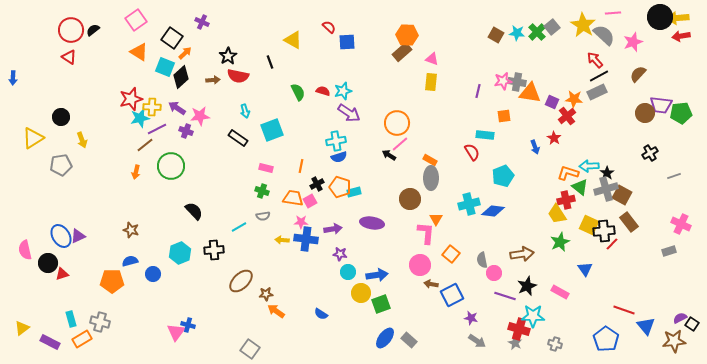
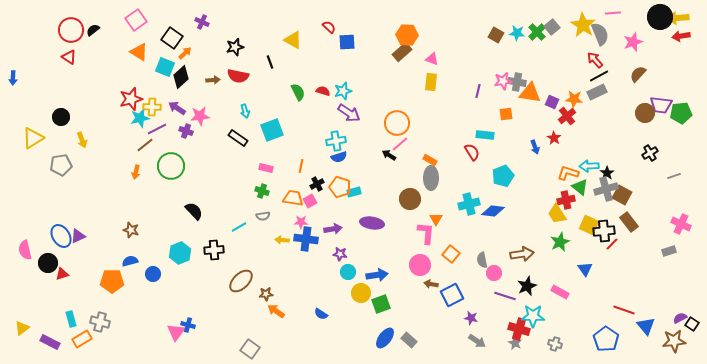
gray semicircle at (604, 35): moved 4 px left, 1 px up; rotated 25 degrees clockwise
black star at (228, 56): moved 7 px right, 9 px up; rotated 18 degrees clockwise
orange square at (504, 116): moved 2 px right, 2 px up
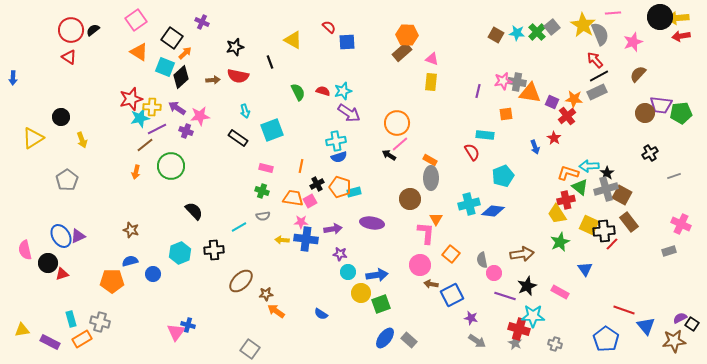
gray pentagon at (61, 165): moved 6 px right, 15 px down; rotated 25 degrees counterclockwise
yellow triangle at (22, 328): moved 2 px down; rotated 28 degrees clockwise
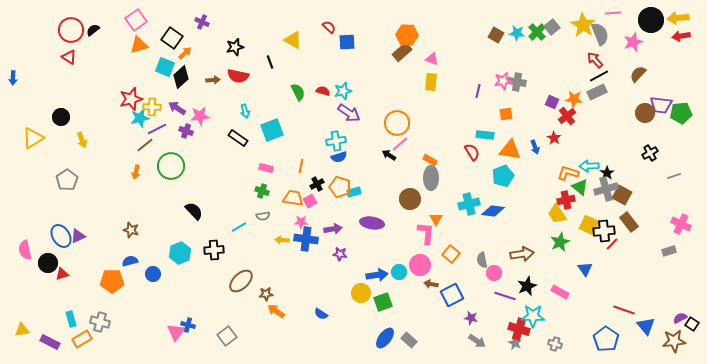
black circle at (660, 17): moved 9 px left, 3 px down
orange triangle at (139, 52): moved 7 px up; rotated 48 degrees counterclockwise
orange triangle at (530, 93): moved 20 px left, 57 px down
cyan circle at (348, 272): moved 51 px right
green square at (381, 304): moved 2 px right, 2 px up
gray square at (250, 349): moved 23 px left, 13 px up; rotated 18 degrees clockwise
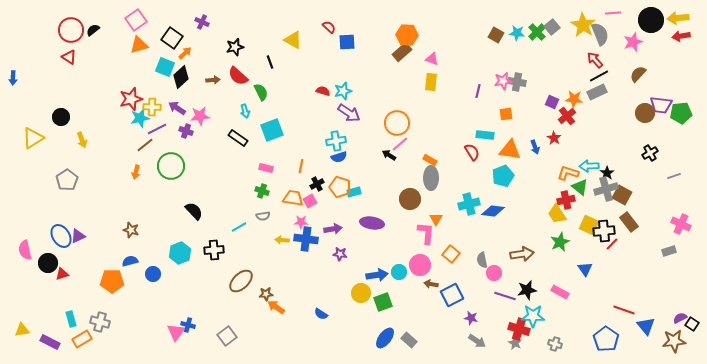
red semicircle at (238, 76): rotated 30 degrees clockwise
green semicircle at (298, 92): moved 37 px left
black star at (527, 286): moved 4 px down; rotated 12 degrees clockwise
orange arrow at (276, 311): moved 4 px up
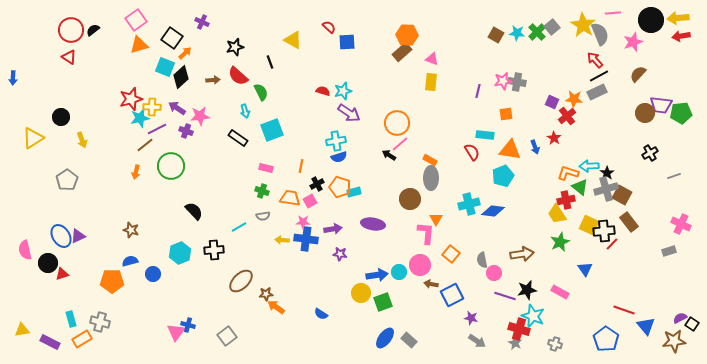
orange trapezoid at (293, 198): moved 3 px left
pink star at (301, 222): moved 2 px right
purple ellipse at (372, 223): moved 1 px right, 1 px down
cyan star at (533, 316): rotated 20 degrees clockwise
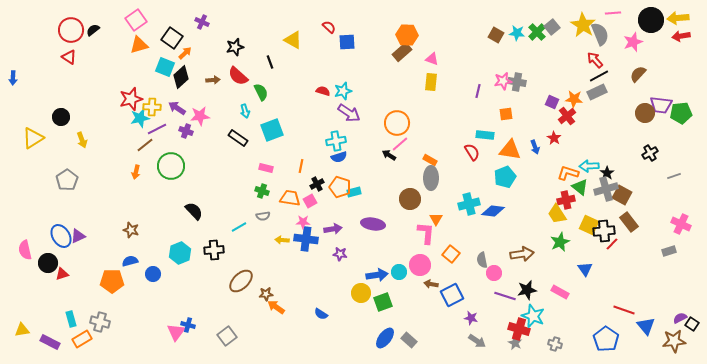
cyan pentagon at (503, 176): moved 2 px right, 1 px down
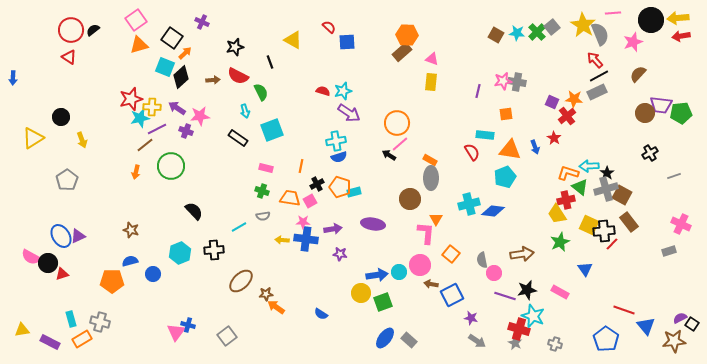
red semicircle at (238, 76): rotated 15 degrees counterclockwise
pink semicircle at (25, 250): moved 6 px right, 7 px down; rotated 48 degrees counterclockwise
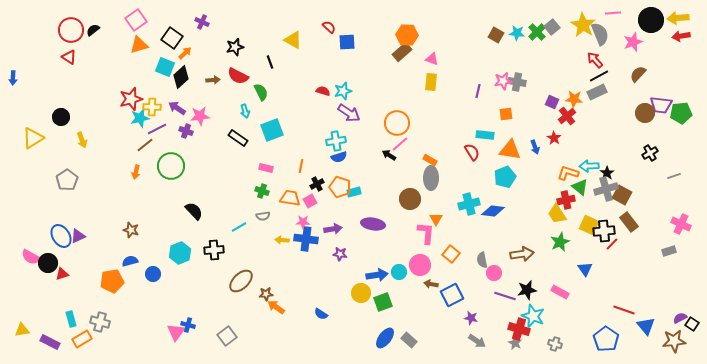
orange pentagon at (112, 281): rotated 10 degrees counterclockwise
